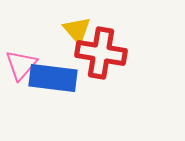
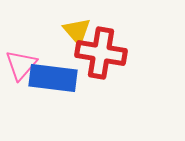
yellow triangle: moved 1 px down
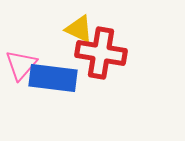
yellow triangle: moved 2 px right, 2 px up; rotated 24 degrees counterclockwise
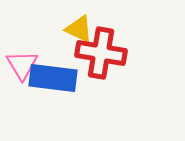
pink triangle: moved 1 px right; rotated 12 degrees counterclockwise
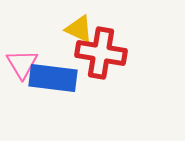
pink triangle: moved 1 px up
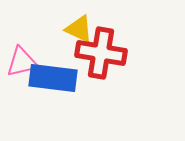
pink triangle: moved 2 px up; rotated 48 degrees clockwise
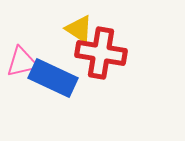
yellow triangle: rotated 8 degrees clockwise
blue rectangle: rotated 18 degrees clockwise
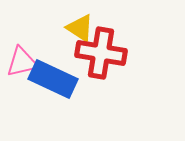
yellow triangle: moved 1 px right, 1 px up
blue rectangle: moved 1 px down
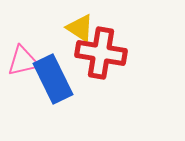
pink triangle: moved 1 px right, 1 px up
blue rectangle: rotated 39 degrees clockwise
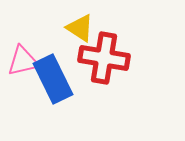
red cross: moved 3 px right, 5 px down
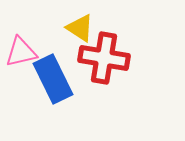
pink triangle: moved 2 px left, 9 px up
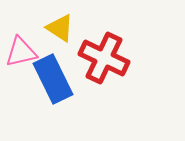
yellow triangle: moved 20 px left
red cross: rotated 15 degrees clockwise
